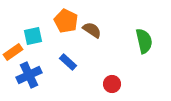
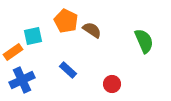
green semicircle: rotated 10 degrees counterclockwise
blue rectangle: moved 8 px down
blue cross: moved 7 px left, 5 px down
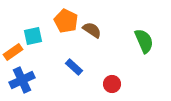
blue rectangle: moved 6 px right, 3 px up
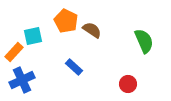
orange rectangle: moved 1 px right; rotated 12 degrees counterclockwise
red circle: moved 16 px right
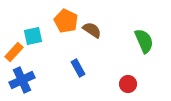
blue rectangle: moved 4 px right, 1 px down; rotated 18 degrees clockwise
